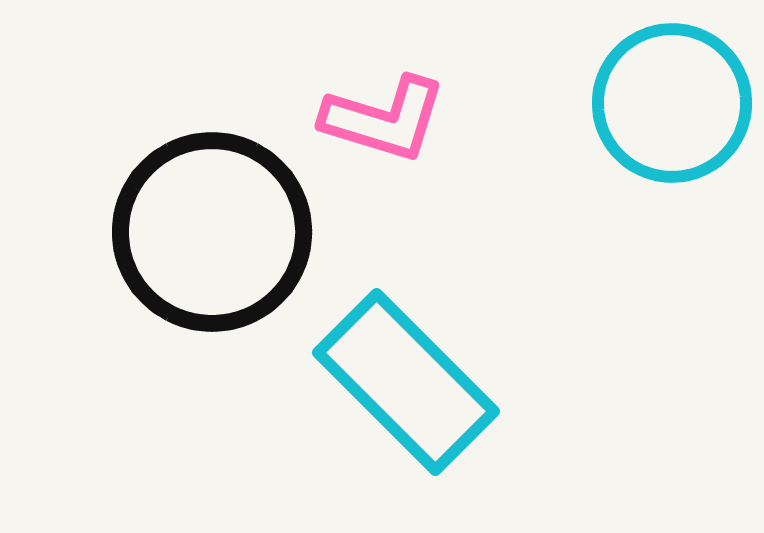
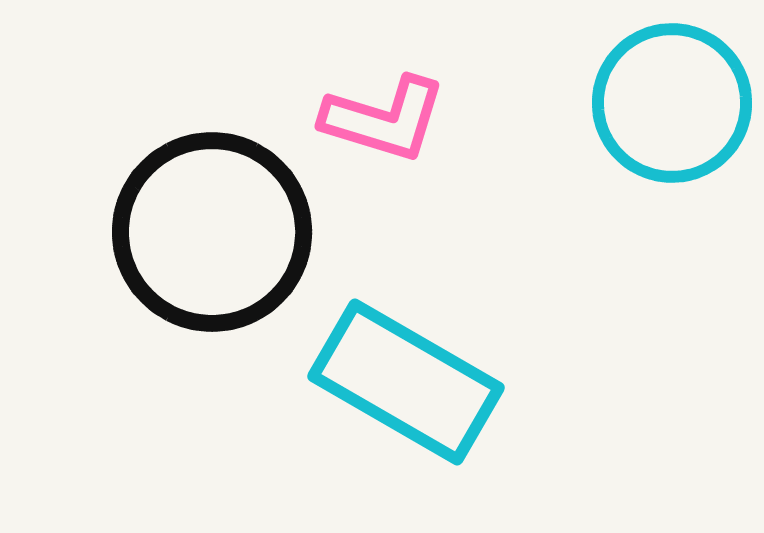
cyan rectangle: rotated 15 degrees counterclockwise
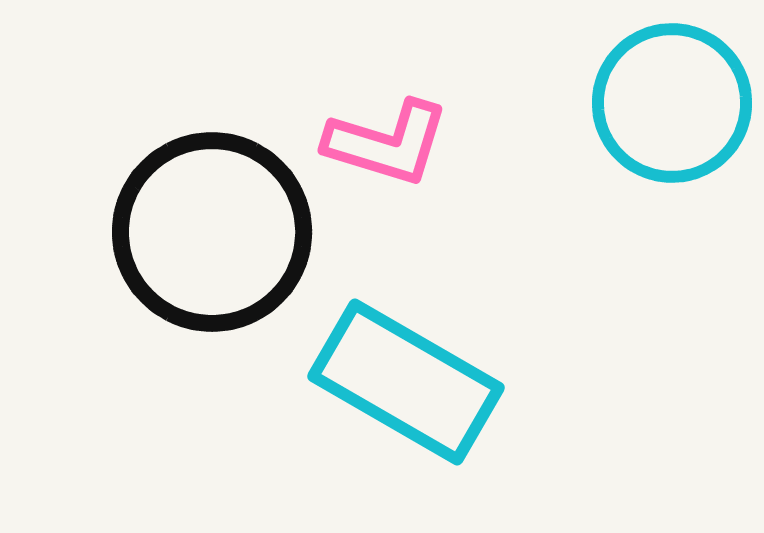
pink L-shape: moved 3 px right, 24 px down
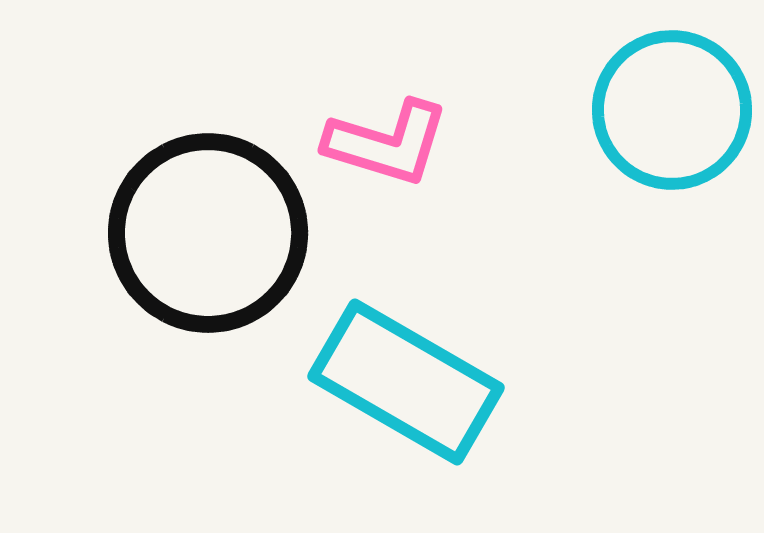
cyan circle: moved 7 px down
black circle: moved 4 px left, 1 px down
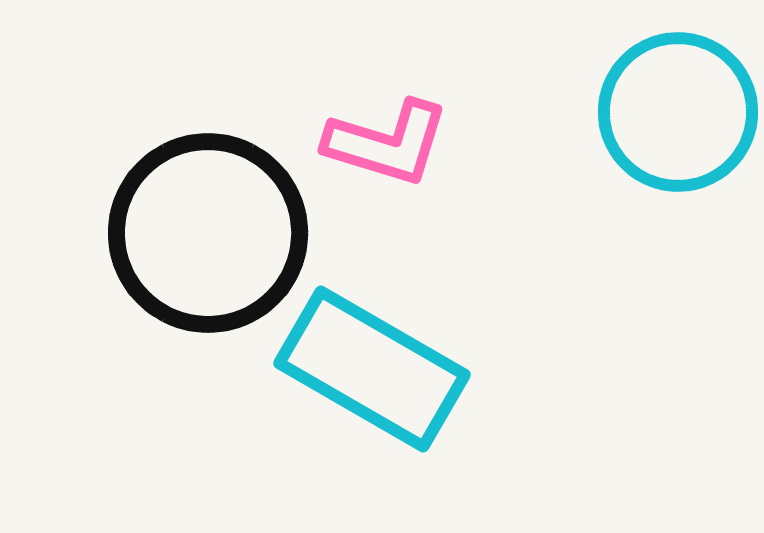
cyan circle: moved 6 px right, 2 px down
cyan rectangle: moved 34 px left, 13 px up
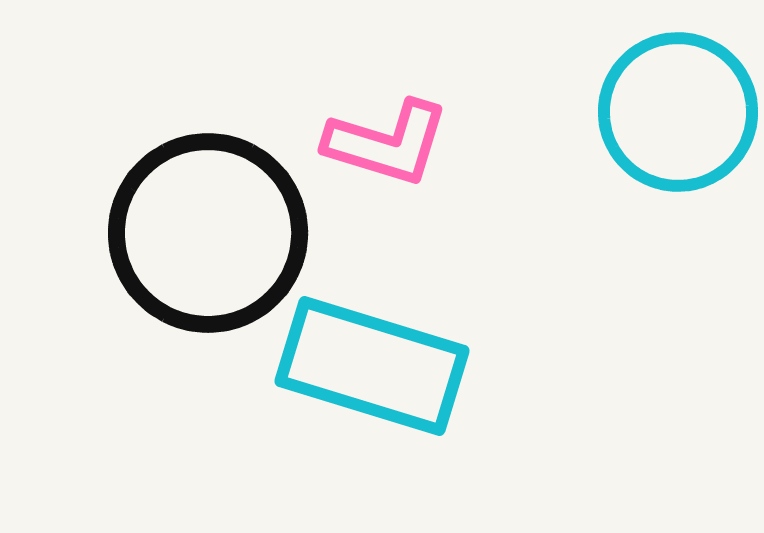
cyan rectangle: moved 3 px up; rotated 13 degrees counterclockwise
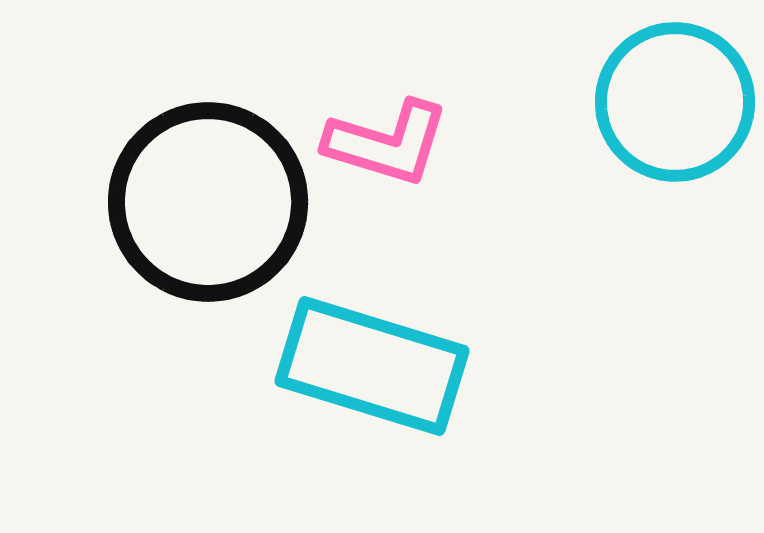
cyan circle: moved 3 px left, 10 px up
black circle: moved 31 px up
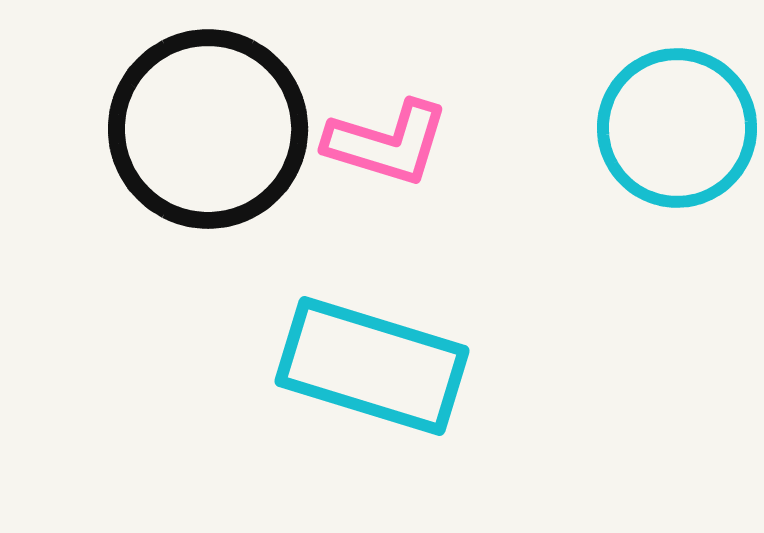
cyan circle: moved 2 px right, 26 px down
black circle: moved 73 px up
